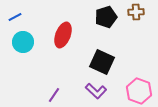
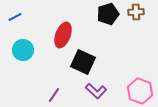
black pentagon: moved 2 px right, 3 px up
cyan circle: moved 8 px down
black square: moved 19 px left
pink hexagon: moved 1 px right
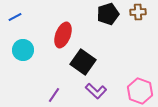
brown cross: moved 2 px right
black square: rotated 10 degrees clockwise
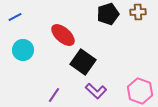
red ellipse: rotated 70 degrees counterclockwise
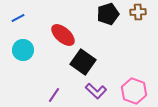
blue line: moved 3 px right, 1 px down
pink hexagon: moved 6 px left
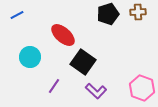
blue line: moved 1 px left, 3 px up
cyan circle: moved 7 px right, 7 px down
pink hexagon: moved 8 px right, 3 px up
purple line: moved 9 px up
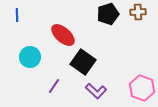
blue line: rotated 64 degrees counterclockwise
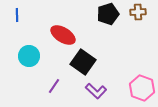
red ellipse: rotated 10 degrees counterclockwise
cyan circle: moved 1 px left, 1 px up
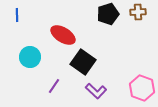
cyan circle: moved 1 px right, 1 px down
